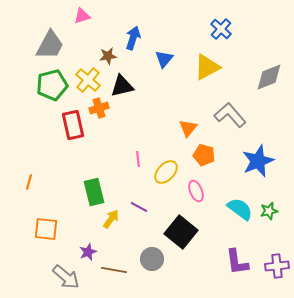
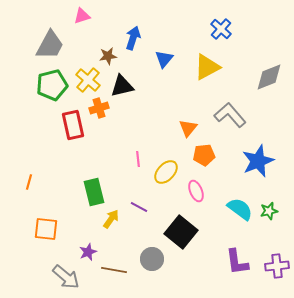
orange pentagon: rotated 20 degrees counterclockwise
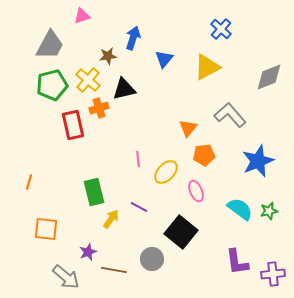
black triangle: moved 2 px right, 3 px down
purple cross: moved 4 px left, 8 px down
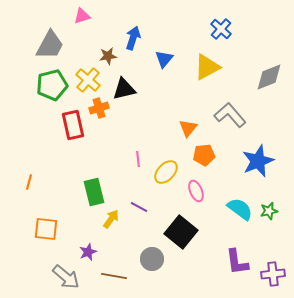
brown line: moved 6 px down
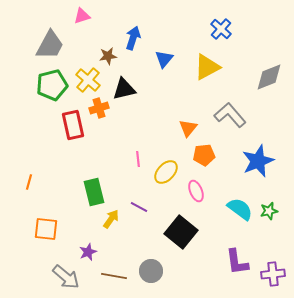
gray circle: moved 1 px left, 12 px down
